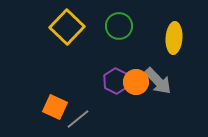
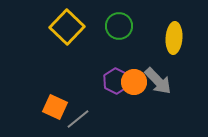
orange circle: moved 2 px left
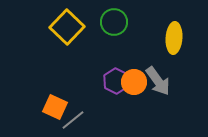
green circle: moved 5 px left, 4 px up
gray arrow: rotated 8 degrees clockwise
gray line: moved 5 px left, 1 px down
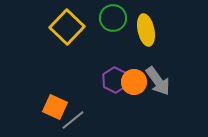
green circle: moved 1 px left, 4 px up
yellow ellipse: moved 28 px left, 8 px up; rotated 16 degrees counterclockwise
purple hexagon: moved 1 px left, 1 px up
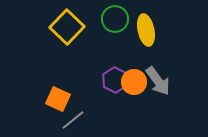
green circle: moved 2 px right, 1 px down
orange square: moved 3 px right, 8 px up
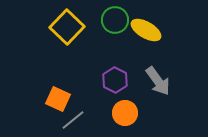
green circle: moved 1 px down
yellow ellipse: rotated 48 degrees counterclockwise
orange circle: moved 9 px left, 31 px down
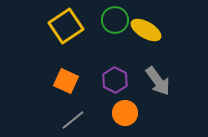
yellow square: moved 1 px left, 1 px up; rotated 12 degrees clockwise
orange square: moved 8 px right, 18 px up
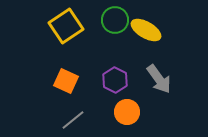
gray arrow: moved 1 px right, 2 px up
orange circle: moved 2 px right, 1 px up
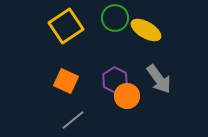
green circle: moved 2 px up
orange circle: moved 16 px up
